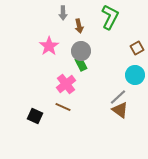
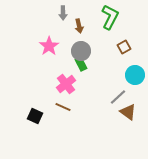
brown square: moved 13 px left, 1 px up
brown triangle: moved 8 px right, 2 px down
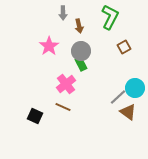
cyan circle: moved 13 px down
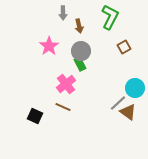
green rectangle: moved 1 px left
gray line: moved 6 px down
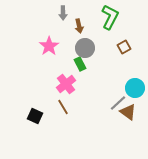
gray circle: moved 4 px right, 3 px up
brown line: rotated 35 degrees clockwise
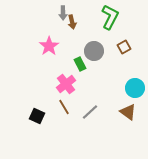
brown arrow: moved 7 px left, 4 px up
gray circle: moved 9 px right, 3 px down
gray line: moved 28 px left, 9 px down
brown line: moved 1 px right
black square: moved 2 px right
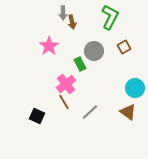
brown line: moved 5 px up
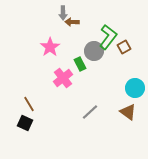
green L-shape: moved 2 px left, 20 px down; rotated 10 degrees clockwise
brown arrow: rotated 104 degrees clockwise
pink star: moved 1 px right, 1 px down
pink cross: moved 3 px left, 6 px up
brown line: moved 35 px left, 2 px down
black square: moved 12 px left, 7 px down
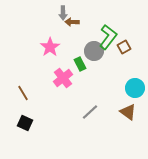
brown line: moved 6 px left, 11 px up
